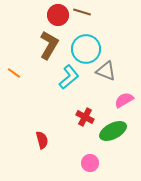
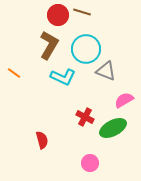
cyan L-shape: moved 6 px left; rotated 65 degrees clockwise
green ellipse: moved 3 px up
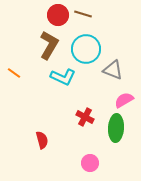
brown line: moved 1 px right, 2 px down
gray triangle: moved 7 px right, 1 px up
green ellipse: moved 3 px right; rotated 60 degrees counterclockwise
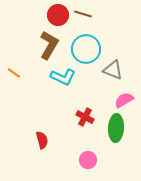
pink circle: moved 2 px left, 3 px up
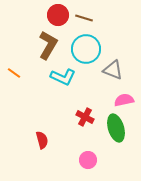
brown line: moved 1 px right, 4 px down
brown L-shape: moved 1 px left
pink semicircle: rotated 18 degrees clockwise
green ellipse: rotated 20 degrees counterclockwise
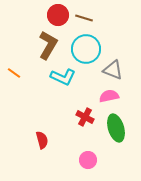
pink semicircle: moved 15 px left, 4 px up
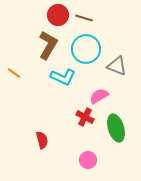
gray triangle: moved 4 px right, 4 px up
pink semicircle: moved 10 px left; rotated 18 degrees counterclockwise
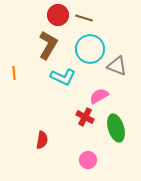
cyan circle: moved 4 px right
orange line: rotated 48 degrees clockwise
red semicircle: rotated 24 degrees clockwise
